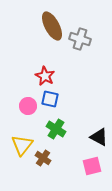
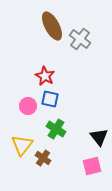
gray cross: rotated 20 degrees clockwise
black triangle: rotated 24 degrees clockwise
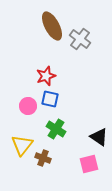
red star: moved 1 px right; rotated 24 degrees clockwise
black triangle: rotated 18 degrees counterclockwise
brown cross: rotated 14 degrees counterclockwise
pink square: moved 3 px left, 2 px up
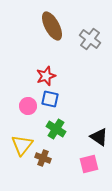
gray cross: moved 10 px right
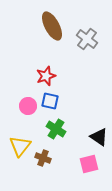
gray cross: moved 3 px left
blue square: moved 2 px down
yellow triangle: moved 2 px left, 1 px down
